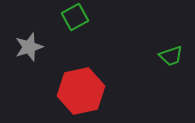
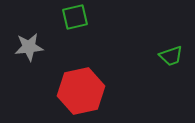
green square: rotated 16 degrees clockwise
gray star: rotated 12 degrees clockwise
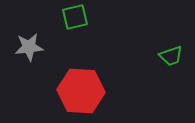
red hexagon: rotated 15 degrees clockwise
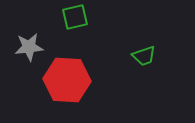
green trapezoid: moved 27 px left
red hexagon: moved 14 px left, 11 px up
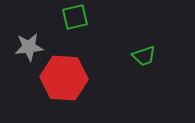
red hexagon: moved 3 px left, 2 px up
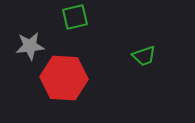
gray star: moved 1 px right, 1 px up
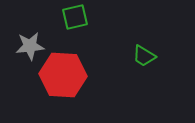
green trapezoid: rotated 50 degrees clockwise
red hexagon: moved 1 px left, 3 px up
